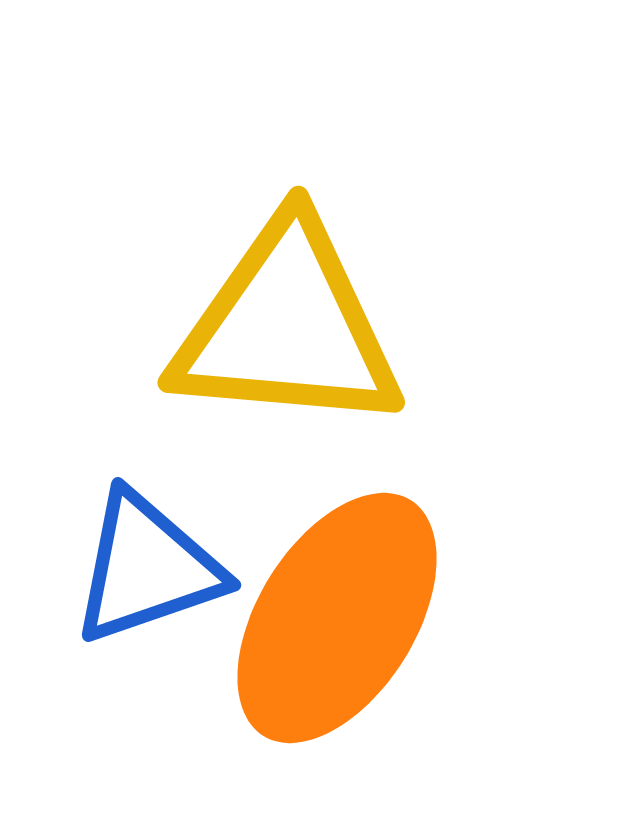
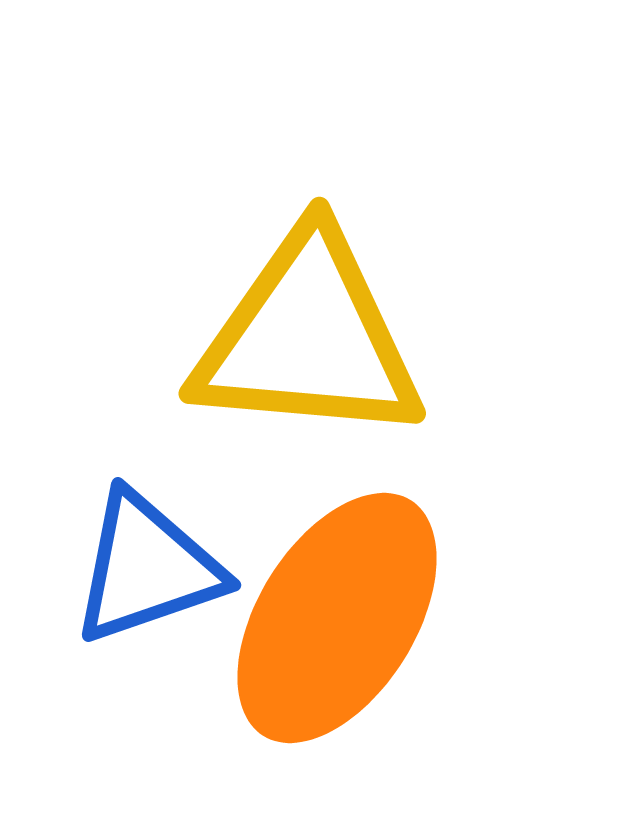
yellow triangle: moved 21 px right, 11 px down
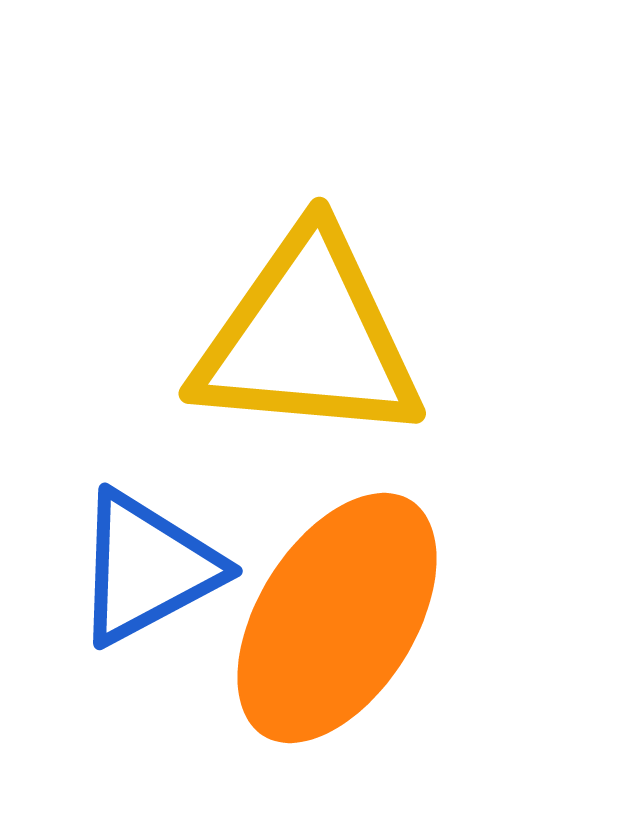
blue triangle: rotated 9 degrees counterclockwise
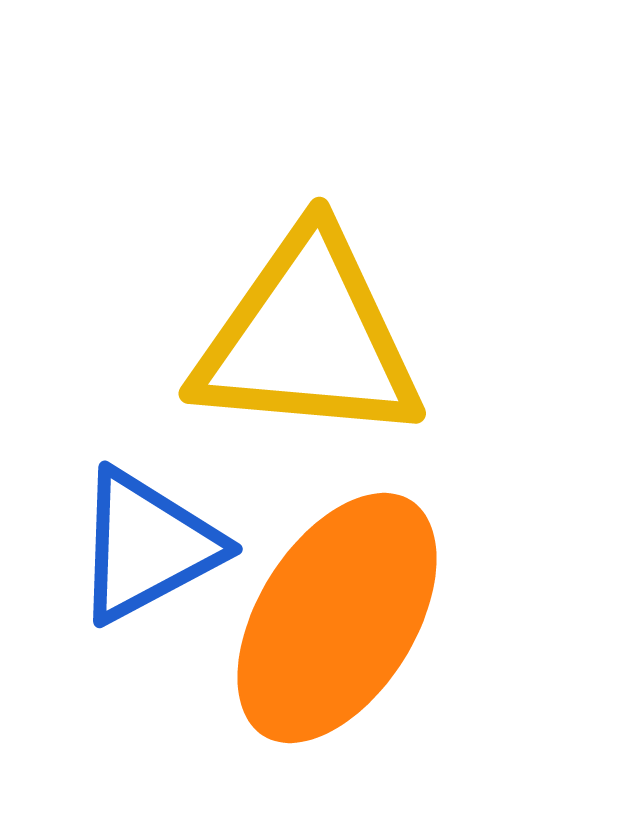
blue triangle: moved 22 px up
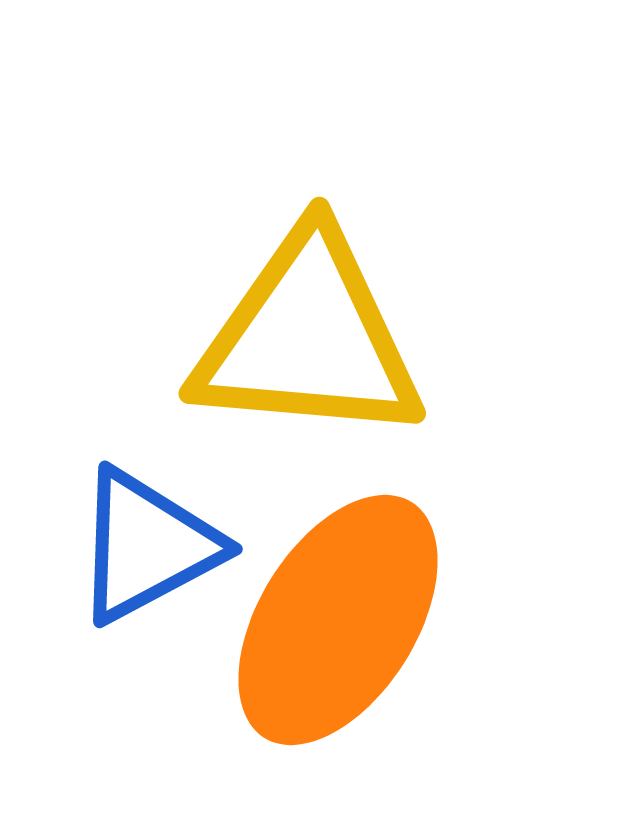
orange ellipse: moved 1 px right, 2 px down
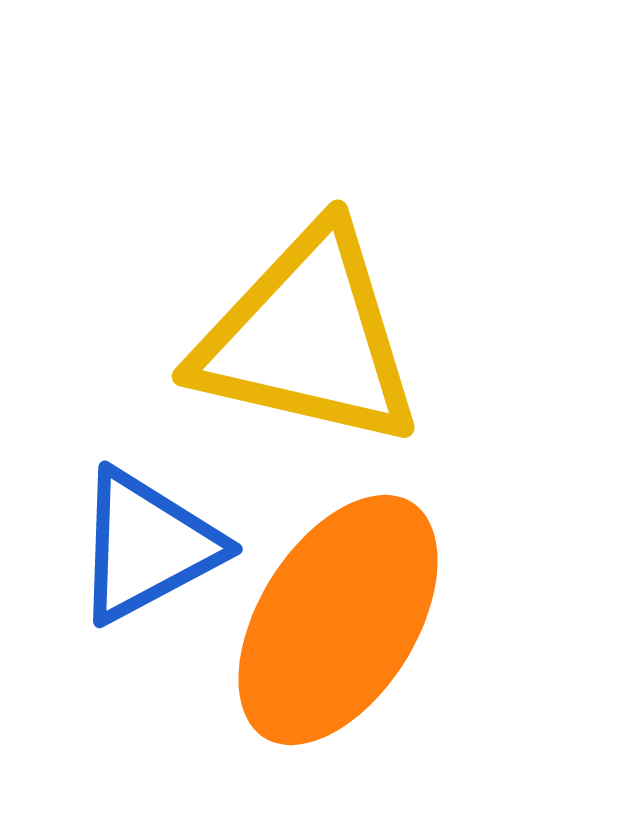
yellow triangle: rotated 8 degrees clockwise
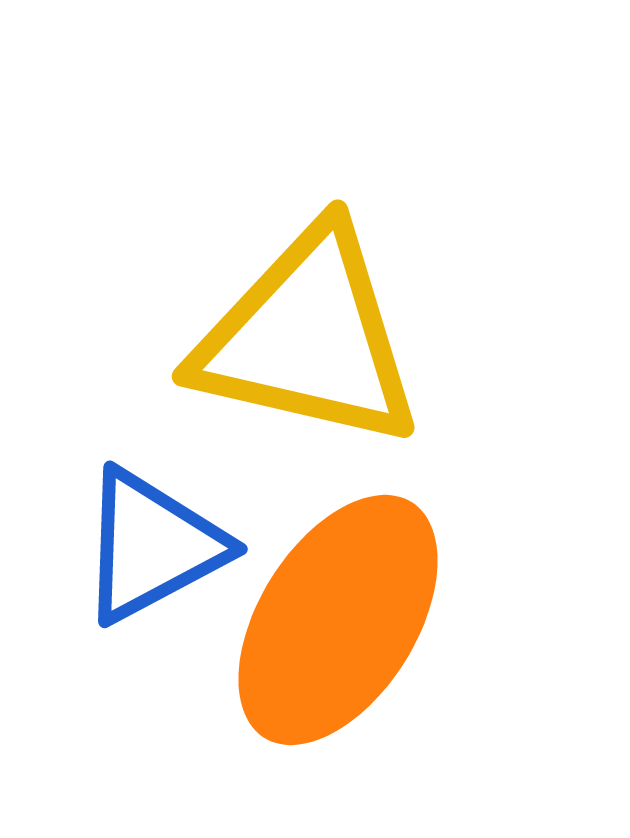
blue triangle: moved 5 px right
